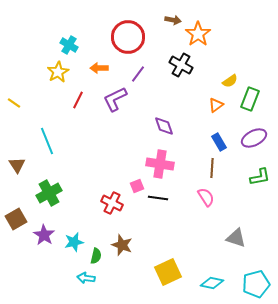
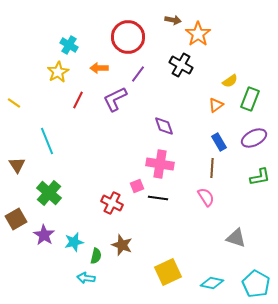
green cross: rotated 20 degrees counterclockwise
cyan pentagon: rotated 28 degrees counterclockwise
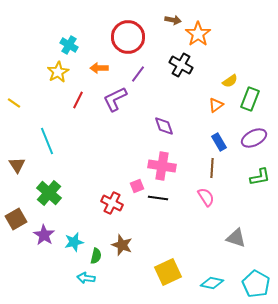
pink cross: moved 2 px right, 2 px down
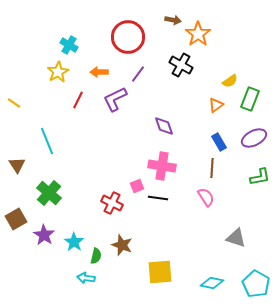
orange arrow: moved 4 px down
cyan star: rotated 24 degrees counterclockwise
yellow square: moved 8 px left; rotated 20 degrees clockwise
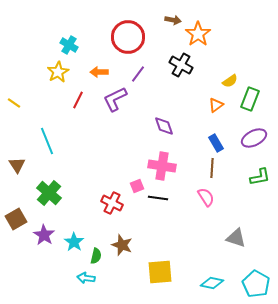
blue rectangle: moved 3 px left, 1 px down
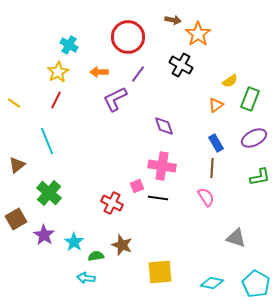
red line: moved 22 px left
brown triangle: rotated 24 degrees clockwise
green semicircle: rotated 112 degrees counterclockwise
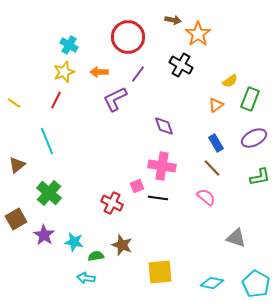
yellow star: moved 6 px right; rotated 10 degrees clockwise
brown line: rotated 48 degrees counterclockwise
pink semicircle: rotated 18 degrees counterclockwise
cyan star: rotated 24 degrees counterclockwise
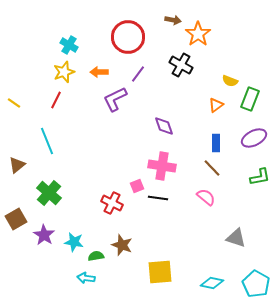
yellow semicircle: rotated 56 degrees clockwise
blue rectangle: rotated 30 degrees clockwise
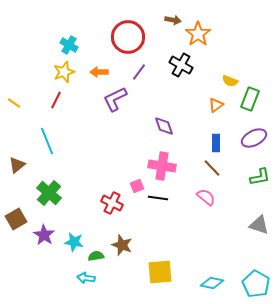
purple line: moved 1 px right, 2 px up
gray triangle: moved 23 px right, 13 px up
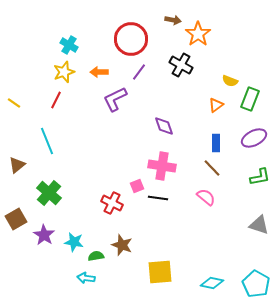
red circle: moved 3 px right, 2 px down
